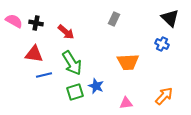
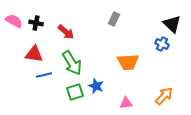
black triangle: moved 2 px right, 6 px down
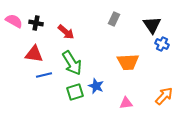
black triangle: moved 20 px left, 1 px down; rotated 12 degrees clockwise
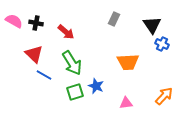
red triangle: rotated 36 degrees clockwise
blue line: rotated 42 degrees clockwise
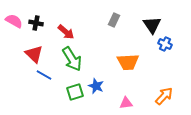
gray rectangle: moved 1 px down
blue cross: moved 3 px right
green arrow: moved 4 px up
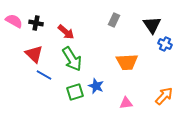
orange trapezoid: moved 1 px left
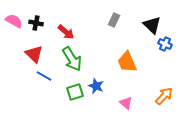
black triangle: rotated 12 degrees counterclockwise
orange trapezoid: rotated 70 degrees clockwise
blue line: moved 1 px down
pink triangle: rotated 48 degrees clockwise
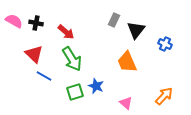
black triangle: moved 16 px left, 5 px down; rotated 24 degrees clockwise
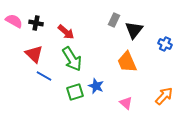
black triangle: moved 2 px left
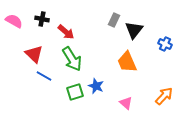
black cross: moved 6 px right, 4 px up
